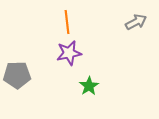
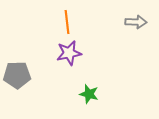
gray arrow: rotated 30 degrees clockwise
green star: moved 8 px down; rotated 24 degrees counterclockwise
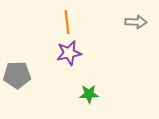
green star: rotated 18 degrees counterclockwise
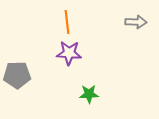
purple star: rotated 15 degrees clockwise
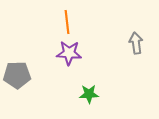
gray arrow: moved 21 px down; rotated 100 degrees counterclockwise
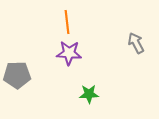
gray arrow: rotated 20 degrees counterclockwise
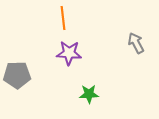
orange line: moved 4 px left, 4 px up
